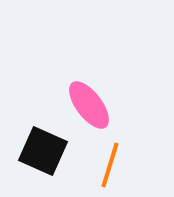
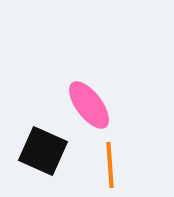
orange line: rotated 21 degrees counterclockwise
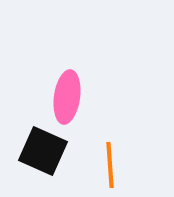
pink ellipse: moved 22 px left, 8 px up; rotated 45 degrees clockwise
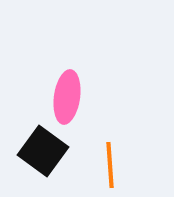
black square: rotated 12 degrees clockwise
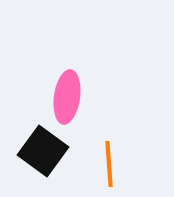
orange line: moved 1 px left, 1 px up
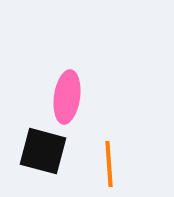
black square: rotated 21 degrees counterclockwise
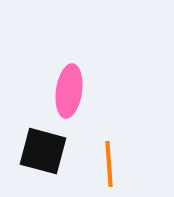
pink ellipse: moved 2 px right, 6 px up
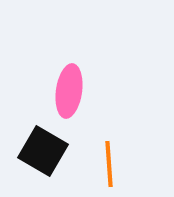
black square: rotated 15 degrees clockwise
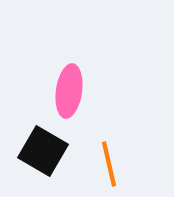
orange line: rotated 9 degrees counterclockwise
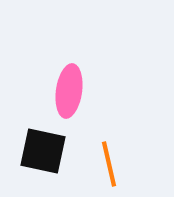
black square: rotated 18 degrees counterclockwise
